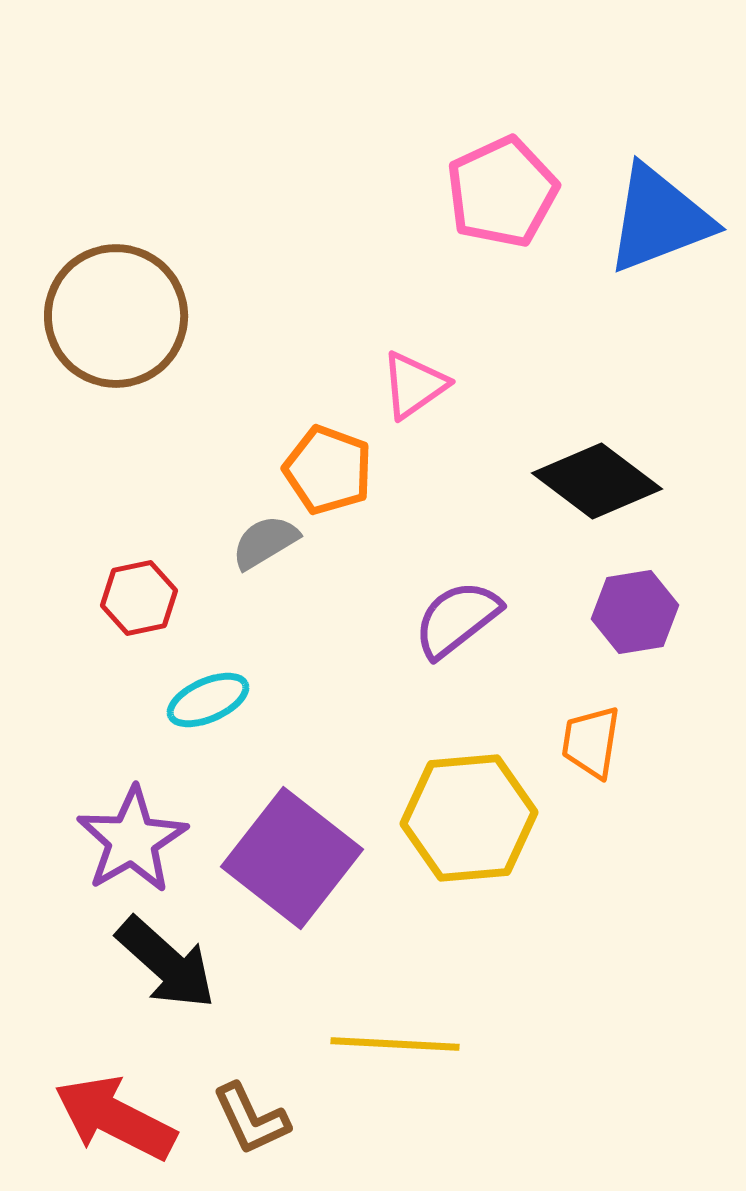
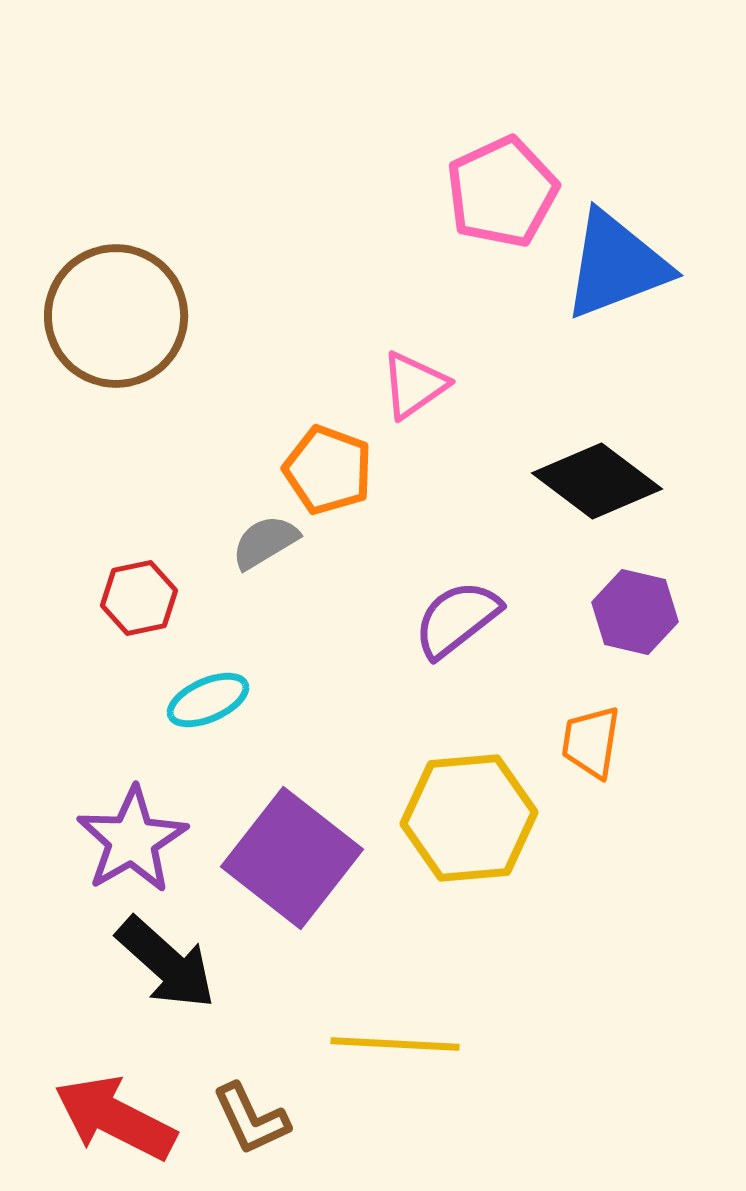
blue triangle: moved 43 px left, 46 px down
purple hexagon: rotated 22 degrees clockwise
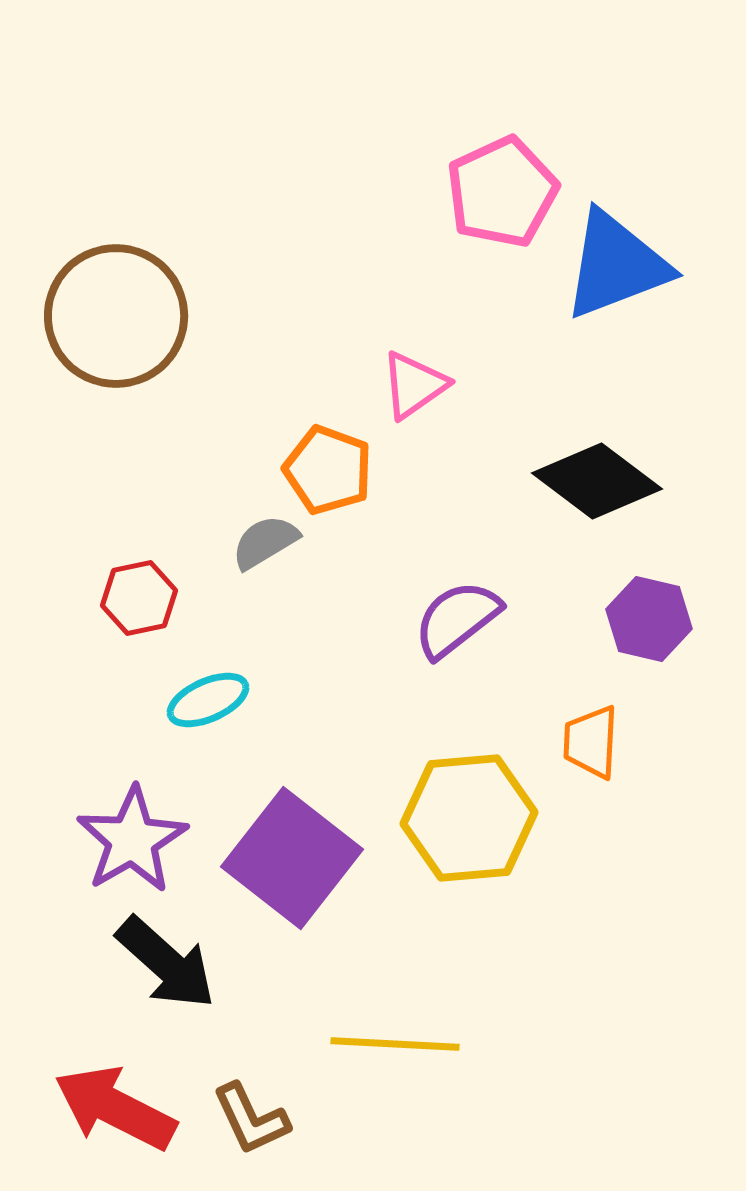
purple hexagon: moved 14 px right, 7 px down
orange trapezoid: rotated 6 degrees counterclockwise
red arrow: moved 10 px up
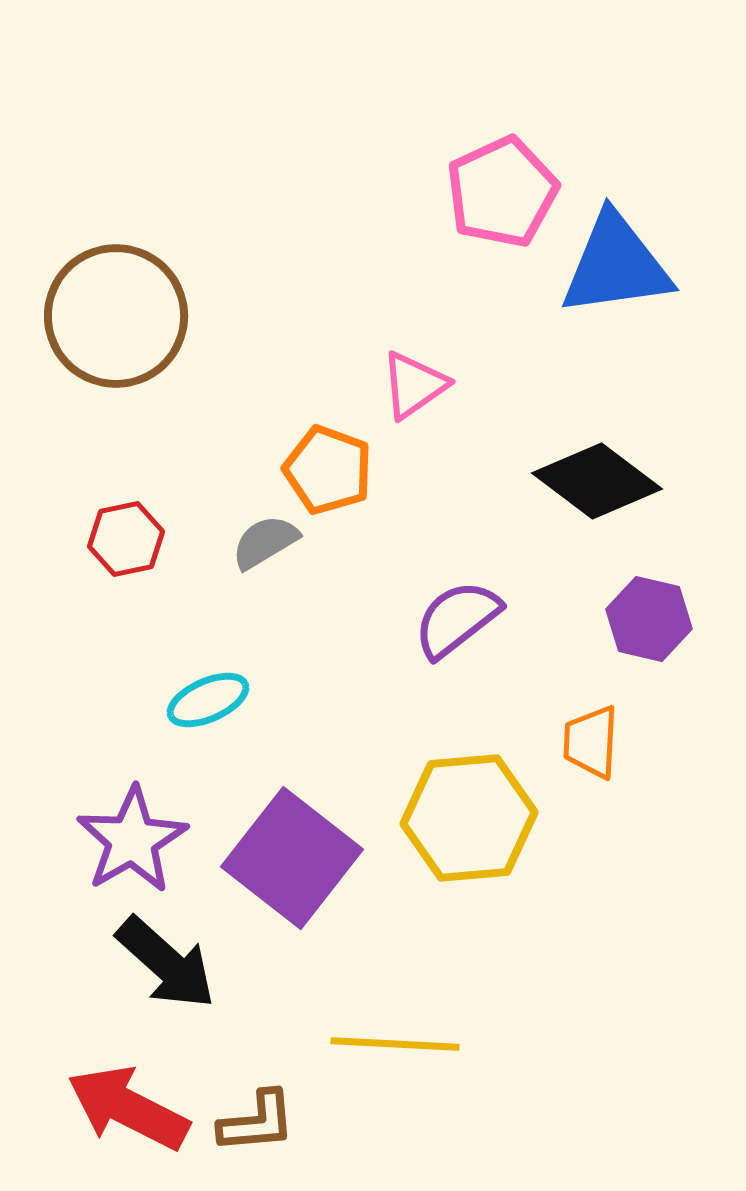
blue triangle: rotated 13 degrees clockwise
red hexagon: moved 13 px left, 59 px up
red arrow: moved 13 px right
brown L-shape: moved 6 px right, 3 px down; rotated 70 degrees counterclockwise
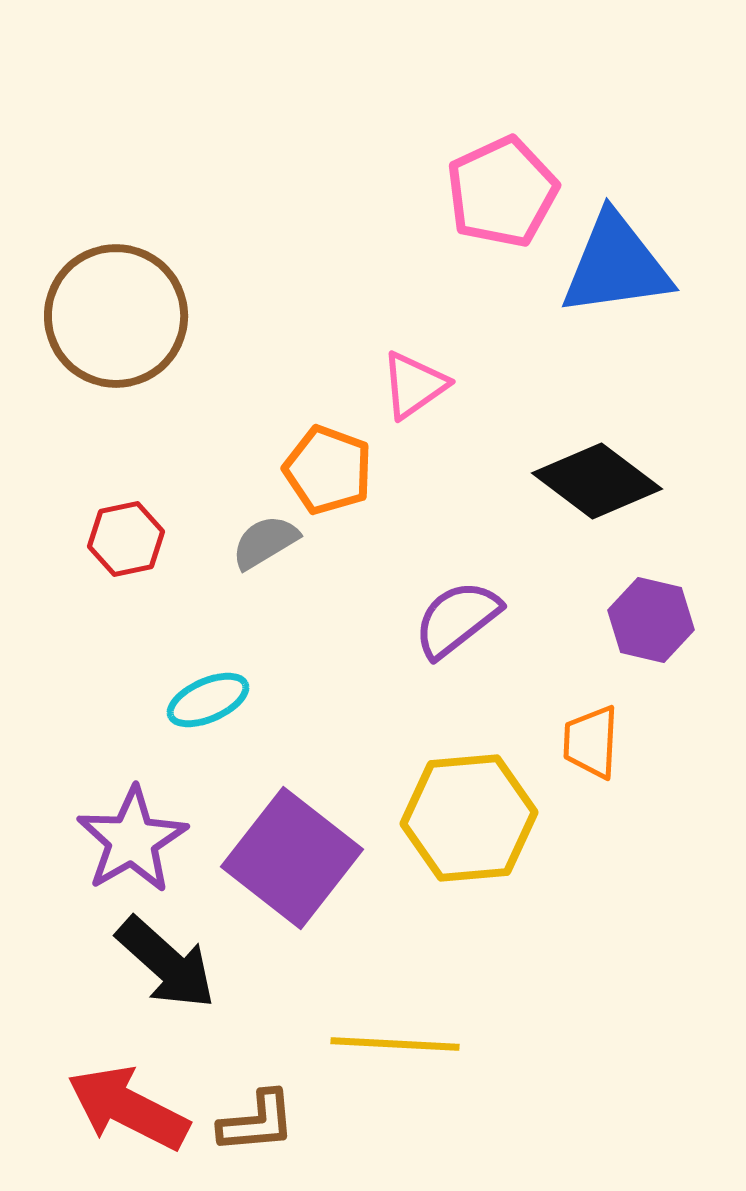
purple hexagon: moved 2 px right, 1 px down
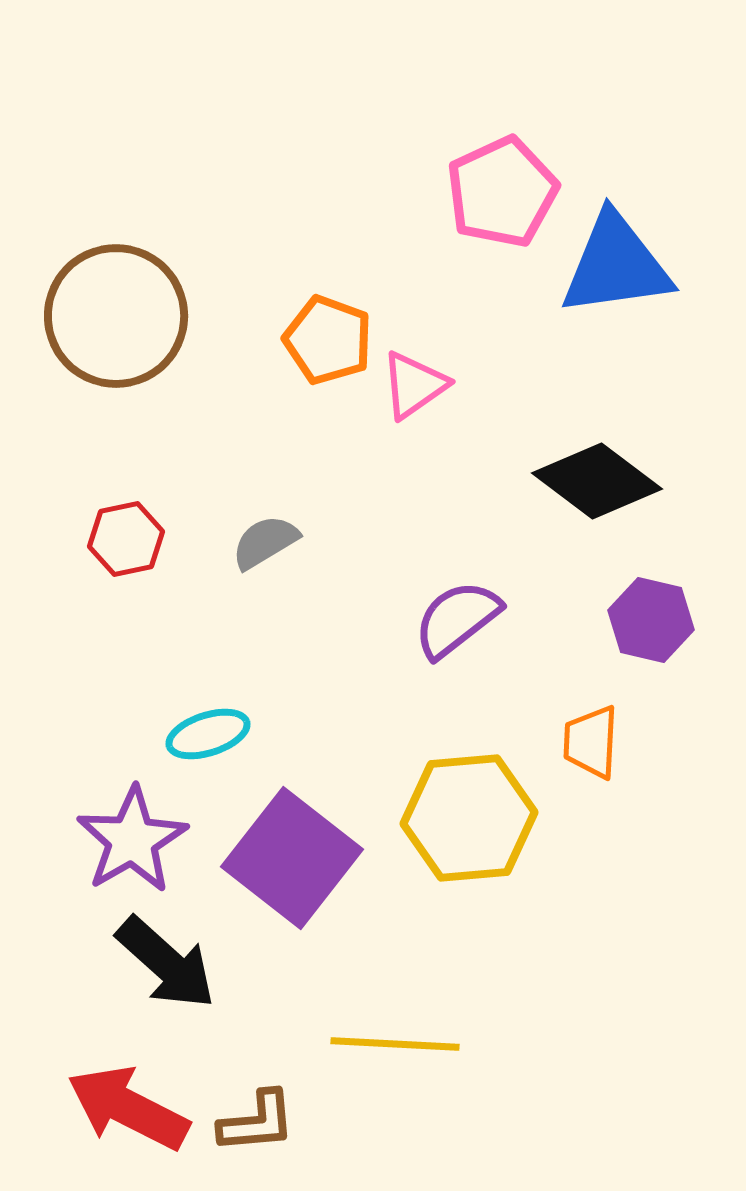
orange pentagon: moved 130 px up
cyan ellipse: moved 34 px down; rotated 6 degrees clockwise
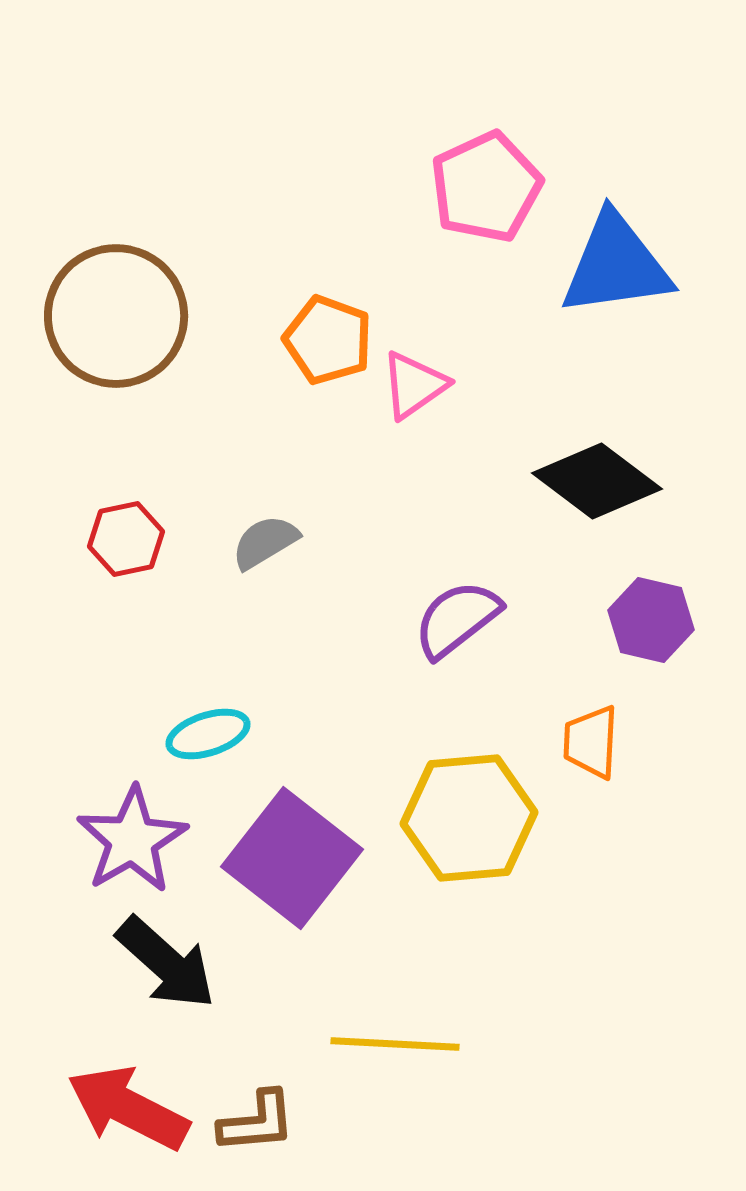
pink pentagon: moved 16 px left, 5 px up
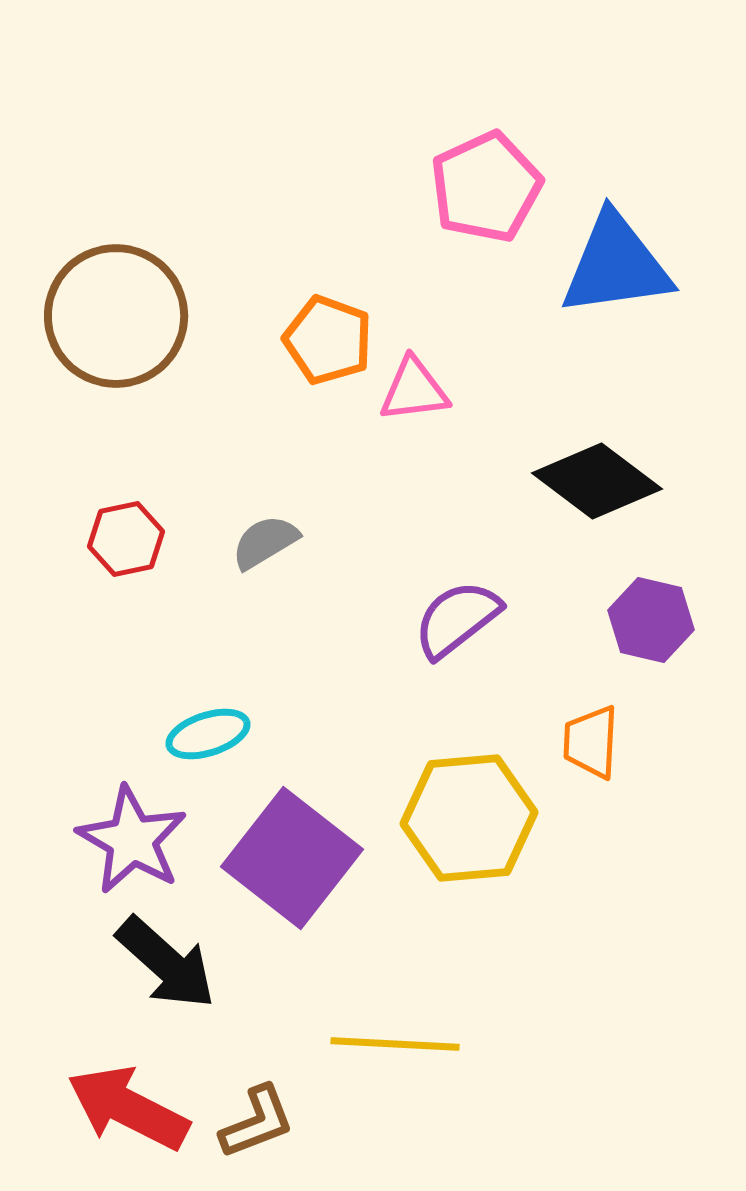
pink triangle: moved 5 px down; rotated 28 degrees clockwise
purple star: rotated 12 degrees counterclockwise
brown L-shape: rotated 16 degrees counterclockwise
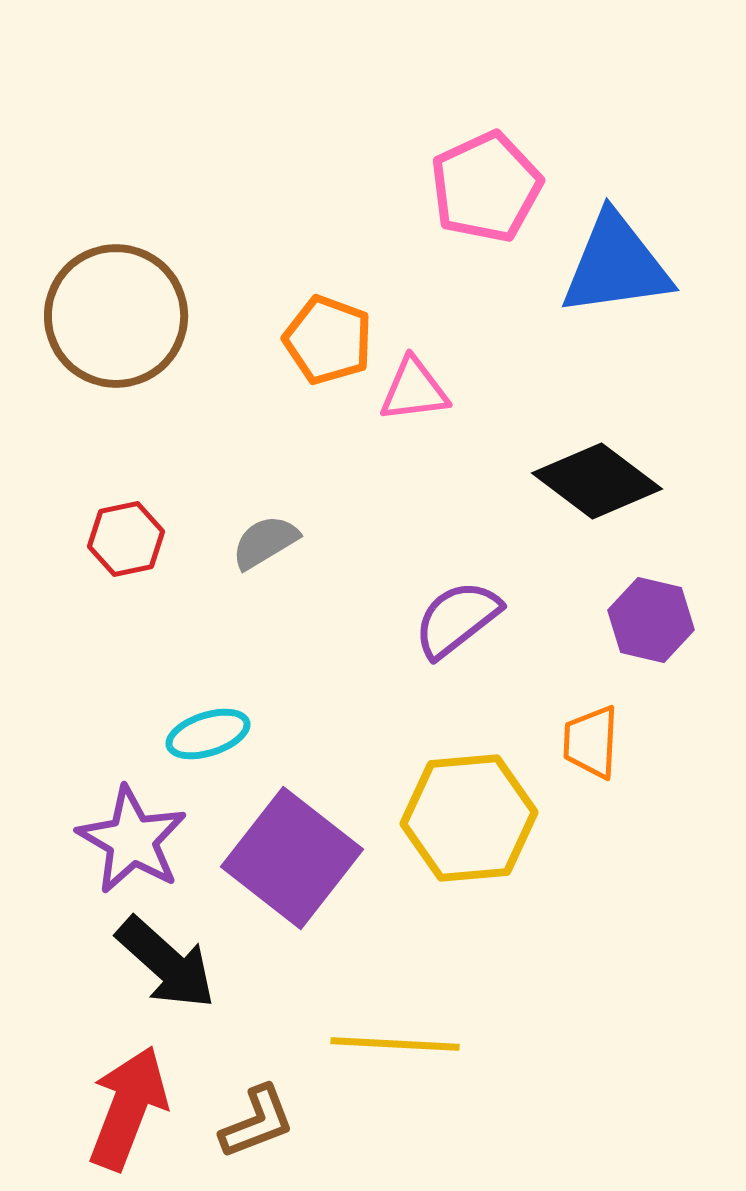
red arrow: rotated 84 degrees clockwise
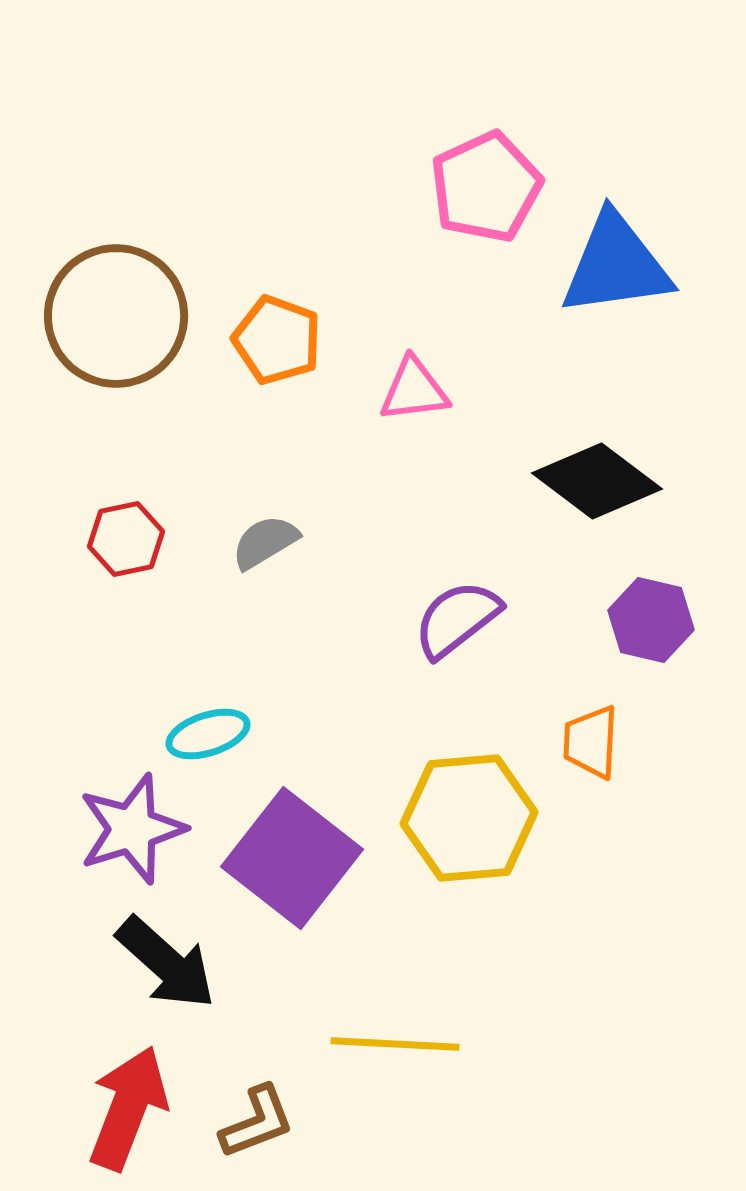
orange pentagon: moved 51 px left
purple star: moved 11 px up; rotated 25 degrees clockwise
